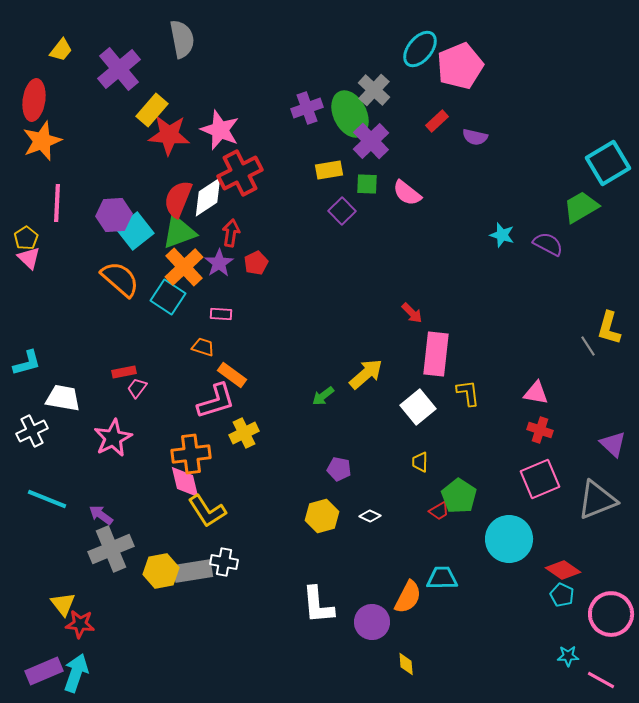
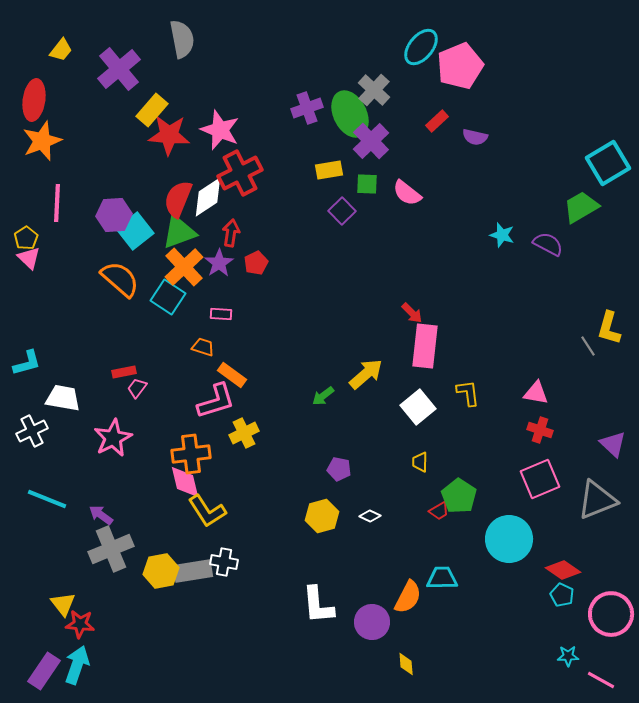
cyan ellipse at (420, 49): moved 1 px right, 2 px up
pink rectangle at (436, 354): moved 11 px left, 8 px up
purple rectangle at (44, 671): rotated 33 degrees counterclockwise
cyan arrow at (76, 673): moved 1 px right, 8 px up
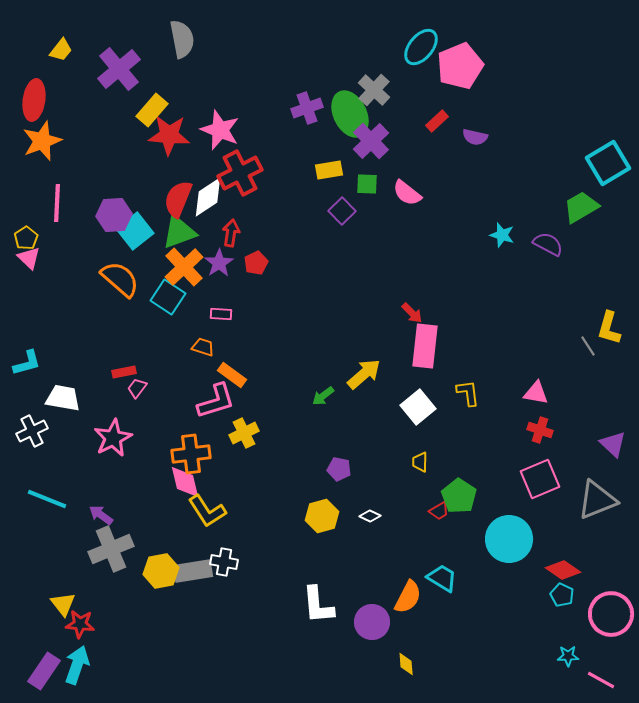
yellow arrow at (366, 374): moved 2 px left
cyan trapezoid at (442, 578): rotated 32 degrees clockwise
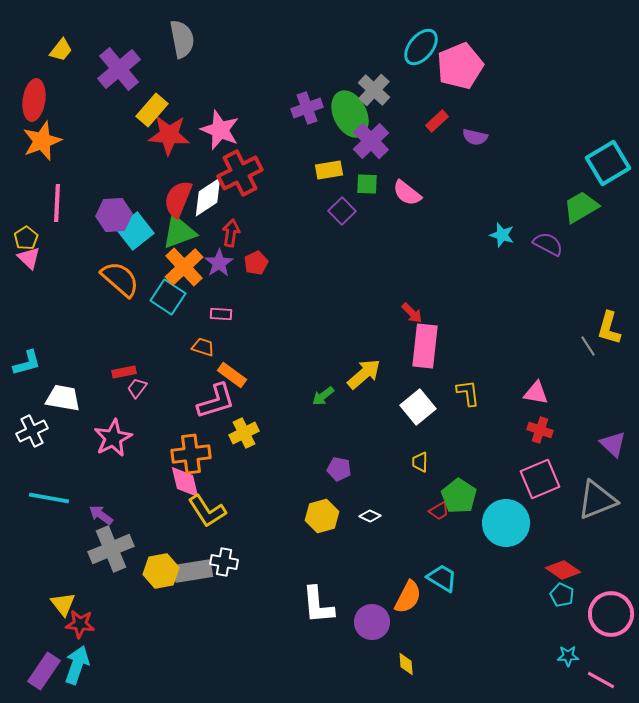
cyan line at (47, 499): moved 2 px right, 1 px up; rotated 12 degrees counterclockwise
cyan circle at (509, 539): moved 3 px left, 16 px up
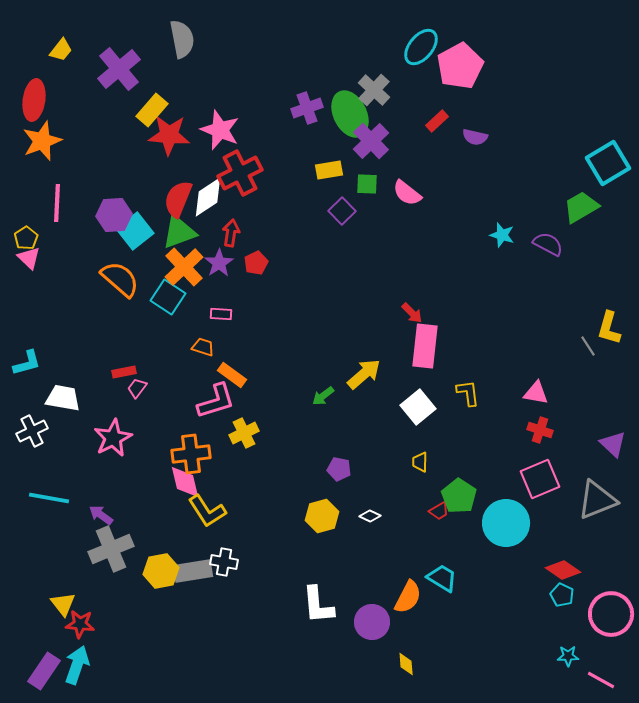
pink pentagon at (460, 66): rotated 6 degrees counterclockwise
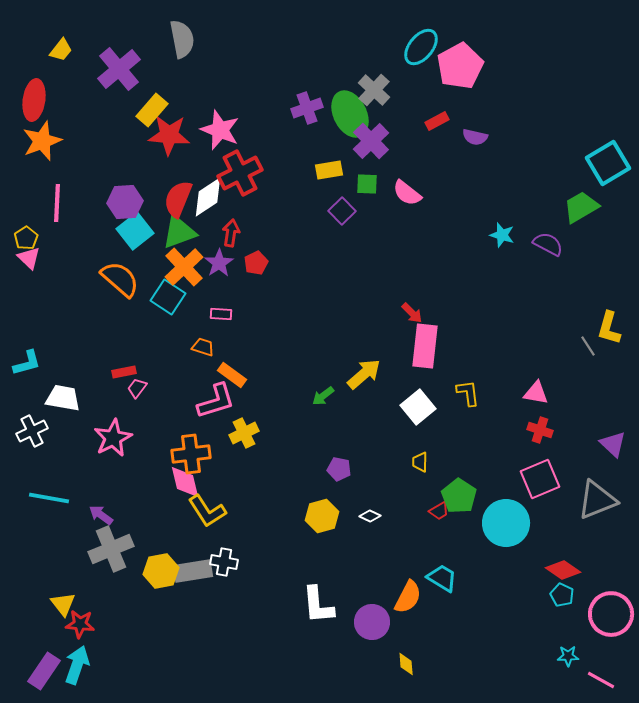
red rectangle at (437, 121): rotated 15 degrees clockwise
purple hexagon at (114, 215): moved 11 px right, 13 px up
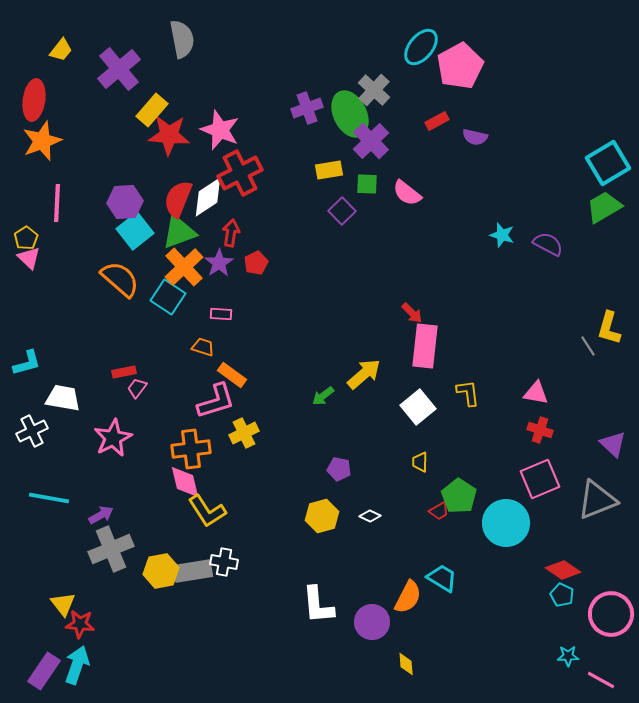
green trapezoid at (581, 207): moved 23 px right
orange cross at (191, 454): moved 5 px up
purple arrow at (101, 515): rotated 115 degrees clockwise
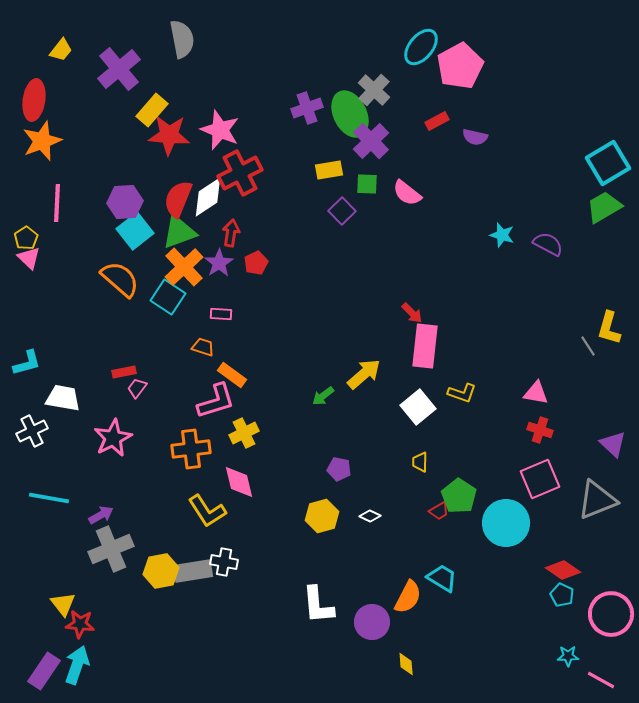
yellow L-shape at (468, 393): moved 6 px left; rotated 116 degrees clockwise
pink diamond at (185, 482): moved 54 px right
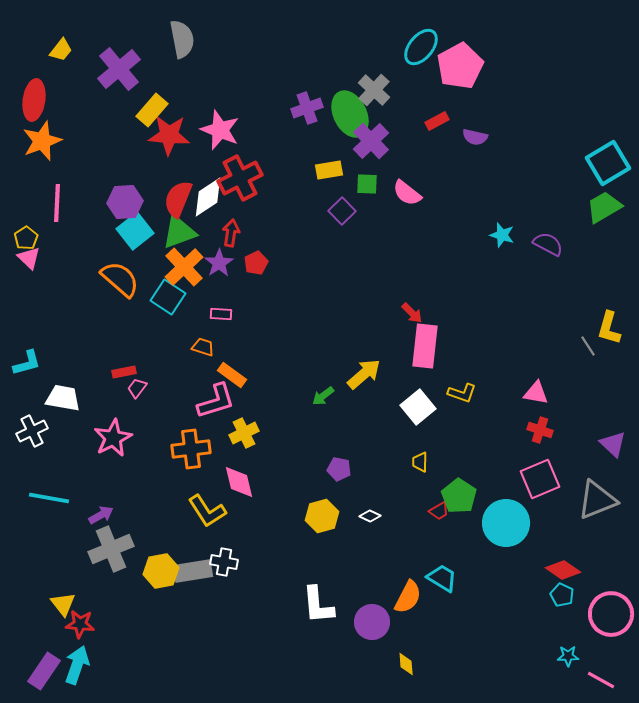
red cross at (240, 173): moved 5 px down
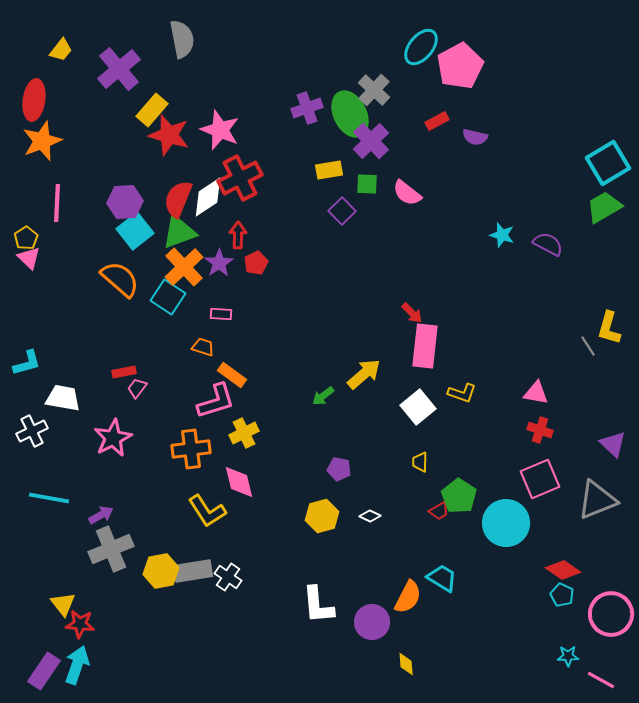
red star at (169, 135): rotated 12 degrees clockwise
red arrow at (231, 233): moved 7 px right, 2 px down; rotated 8 degrees counterclockwise
white cross at (224, 562): moved 4 px right, 15 px down; rotated 24 degrees clockwise
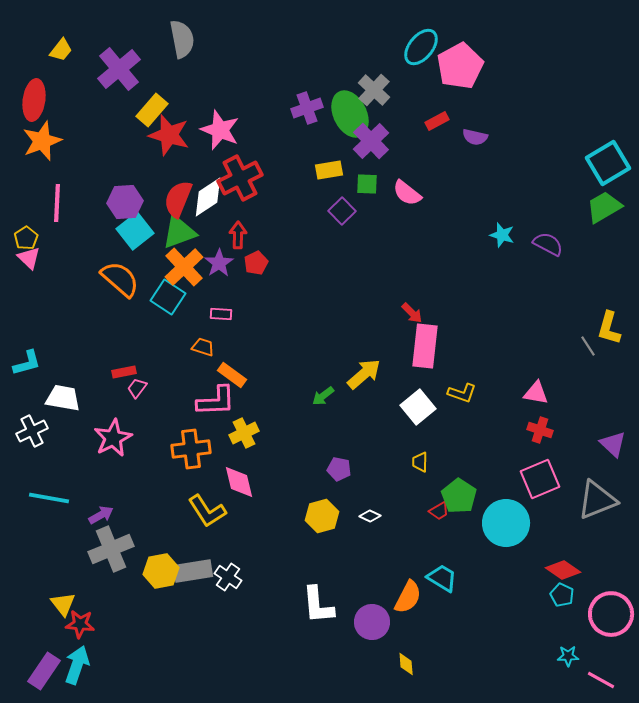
pink L-shape at (216, 401): rotated 15 degrees clockwise
